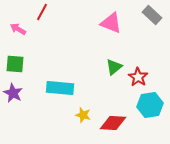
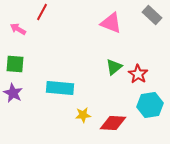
red star: moved 3 px up
yellow star: rotated 21 degrees counterclockwise
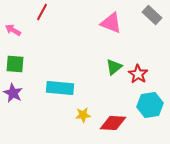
pink arrow: moved 5 px left, 1 px down
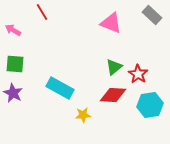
red line: rotated 60 degrees counterclockwise
cyan rectangle: rotated 24 degrees clockwise
red diamond: moved 28 px up
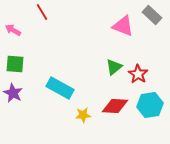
pink triangle: moved 12 px right, 3 px down
red diamond: moved 2 px right, 11 px down
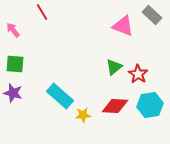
pink arrow: rotated 21 degrees clockwise
cyan rectangle: moved 8 px down; rotated 12 degrees clockwise
purple star: rotated 12 degrees counterclockwise
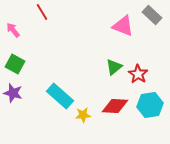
green square: rotated 24 degrees clockwise
